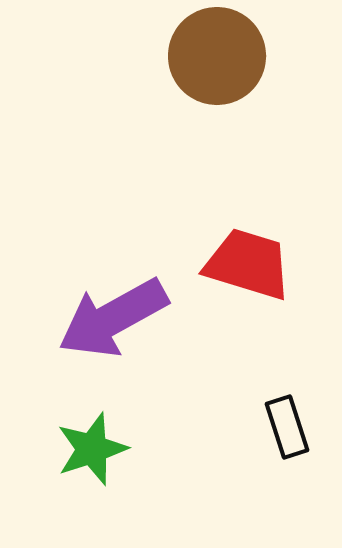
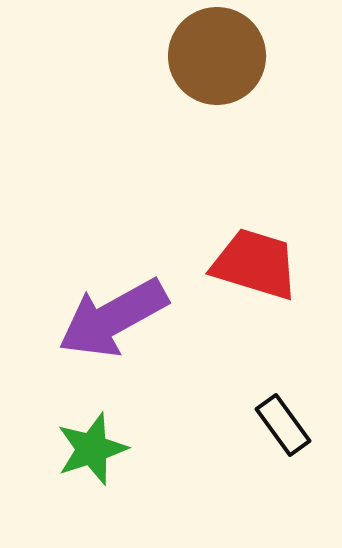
red trapezoid: moved 7 px right
black rectangle: moved 4 px left, 2 px up; rotated 18 degrees counterclockwise
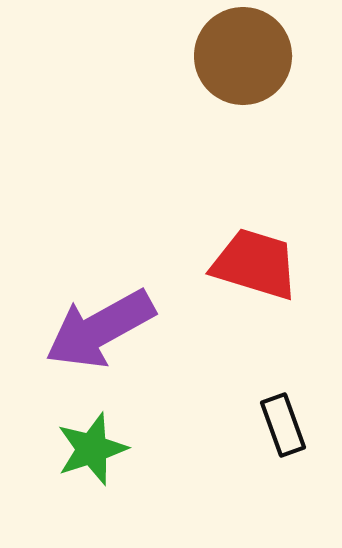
brown circle: moved 26 px right
purple arrow: moved 13 px left, 11 px down
black rectangle: rotated 16 degrees clockwise
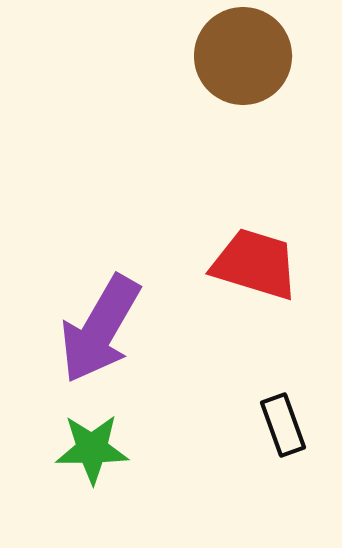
purple arrow: rotated 31 degrees counterclockwise
green star: rotated 18 degrees clockwise
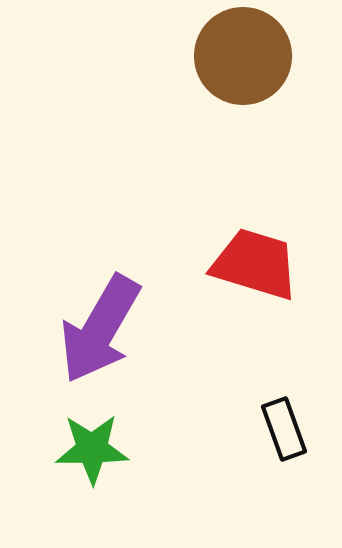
black rectangle: moved 1 px right, 4 px down
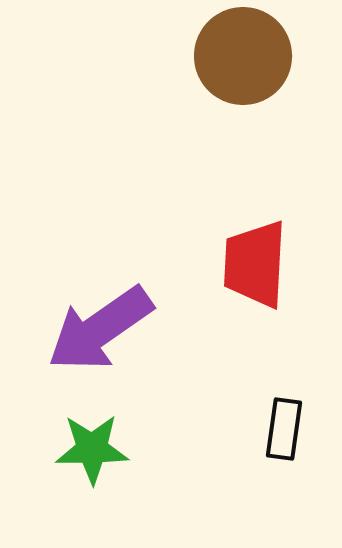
red trapezoid: rotated 104 degrees counterclockwise
purple arrow: rotated 25 degrees clockwise
black rectangle: rotated 28 degrees clockwise
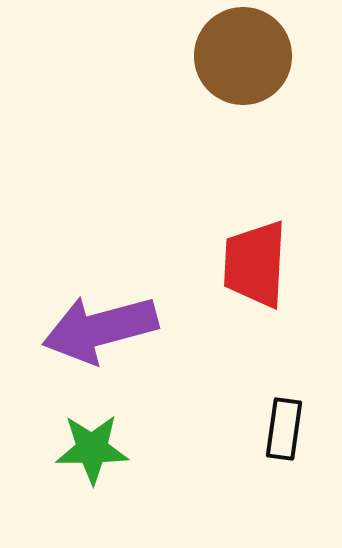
purple arrow: rotated 20 degrees clockwise
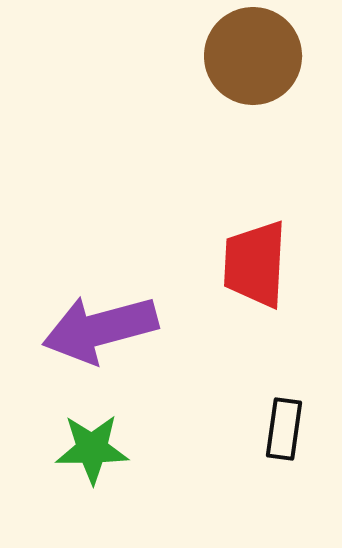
brown circle: moved 10 px right
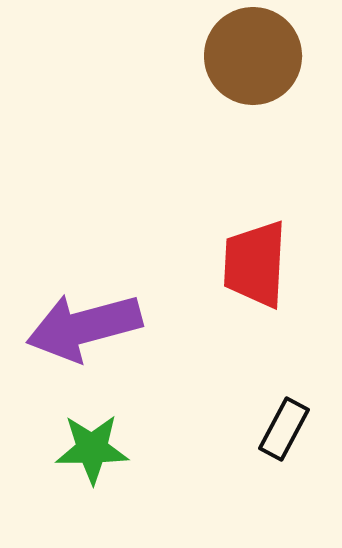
purple arrow: moved 16 px left, 2 px up
black rectangle: rotated 20 degrees clockwise
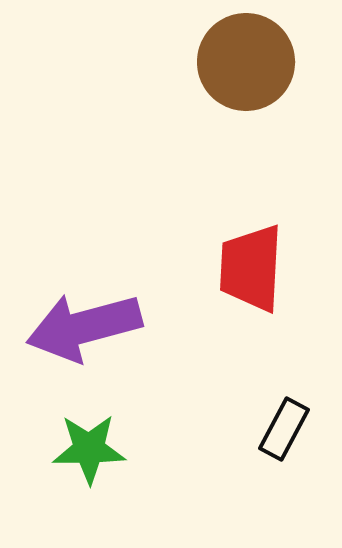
brown circle: moved 7 px left, 6 px down
red trapezoid: moved 4 px left, 4 px down
green star: moved 3 px left
